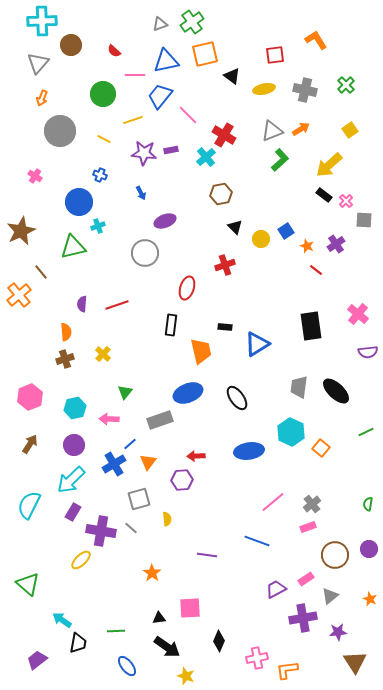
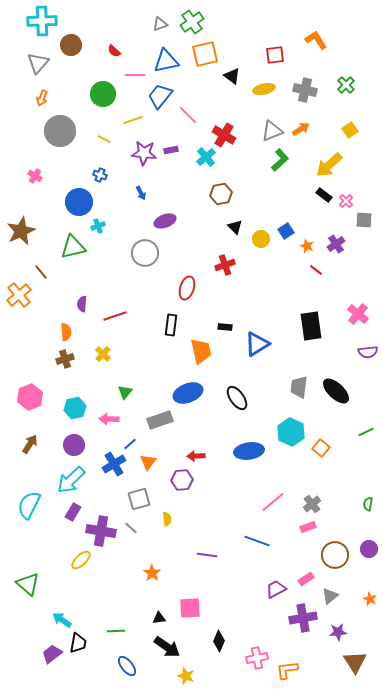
red line at (117, 305): moved 2 px left, 11 px down
purple trapezoid at (37, 660): moved 15 px right, 6 px up
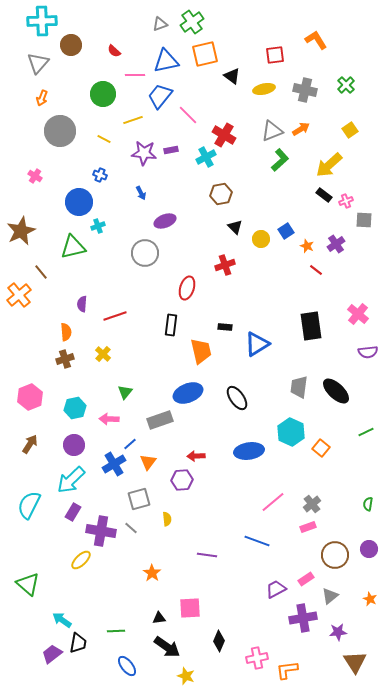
cyan cross at (206, 157): rotated 12 degrees clockwise
pink cross at (346, 201): rotated 24 degrees clockwise
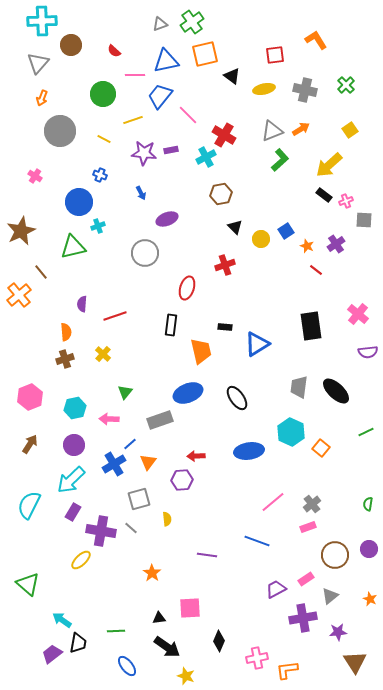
purple ellipse at (165, 221): moved 2 px right, 2 px up
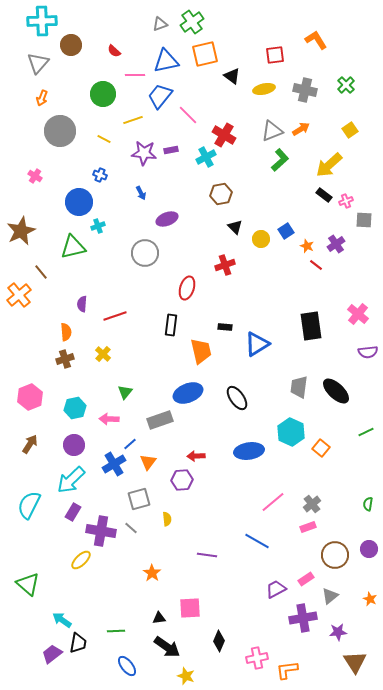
red line at (316, 270): moved 5 px up
blue line at (257, 541): rotated 10 degrees clockwise
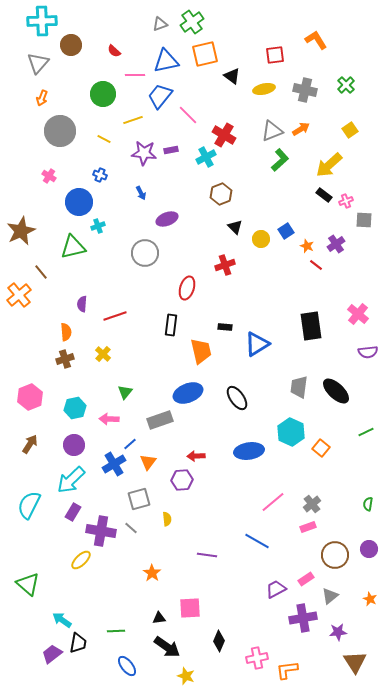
pink cross at (35, 176): moved 14 px right
brown hexagon at (221, 194): rotated 10 degrees counterclockwise
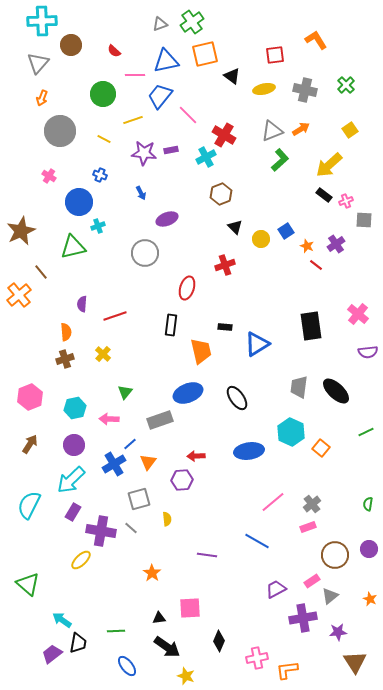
pink rectangle at (306, 579): moved 6 px right, 2 px down
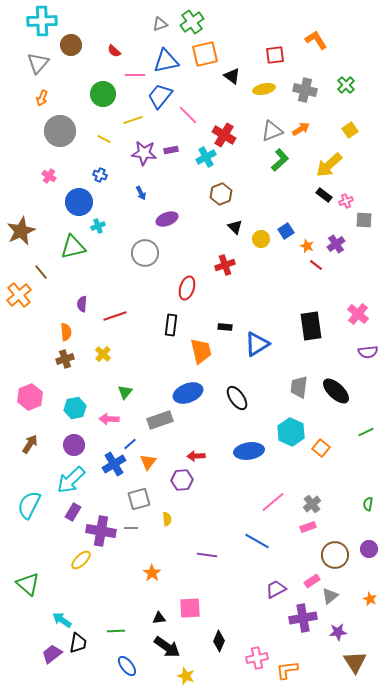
gray line at (131, 528): rotated 40 degrees counterclockwise
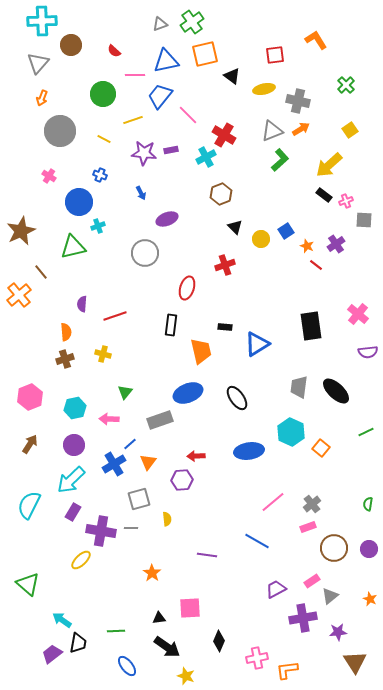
gray cross at (305, 90): moved 7 px left, 11 px down
yellow cross at (103, 354): rotated 28 degrees counterclockwise
brown circle at (335, 555): moved 1 px left, 7 px up
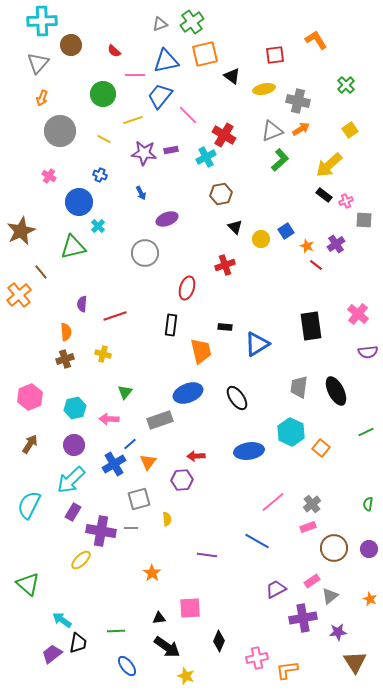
brown hexagon at (221, 194): rotated 10 degrees clockwise
cyan cross at (98, 226): rotated 24 degrees counterclockwise
black ellipse at (336, 391): rotated 20 degrees clockwise
